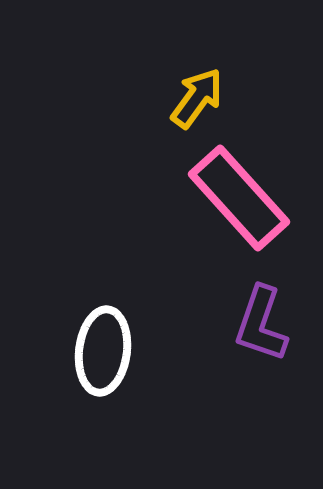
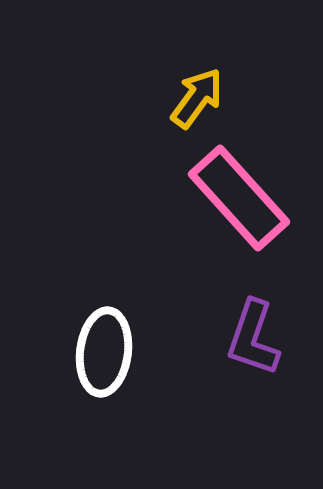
purple L-shape: moved 8 px left, 14 px down
white ellipse: moved 1 px right, 1 px down
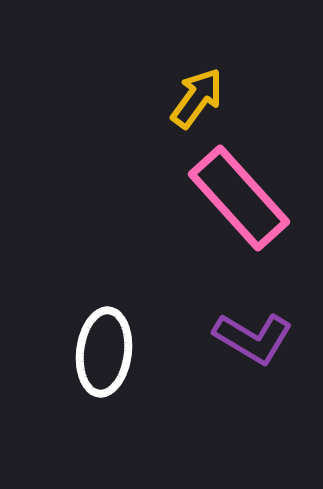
purple L-shape: rotated 78 degrees counterclockwise
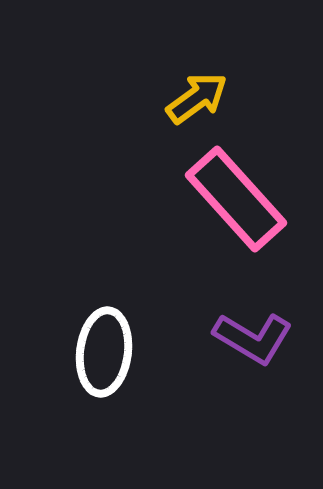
yellow arrow: rotated 18 degrees clockwise
pink rectangle: moved 3 px left, 1 px down
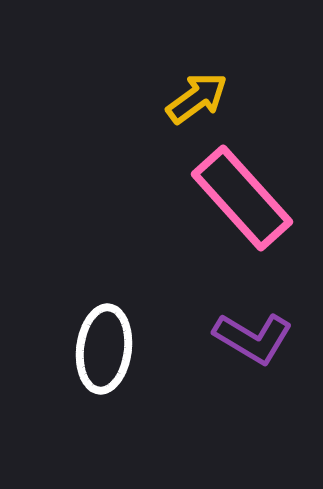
pink rectangle: moved 6 px right, 1 px up
white ellipse: moved 3 px up
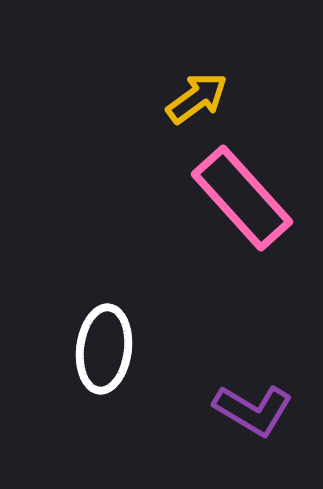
purple L-shape: moved 72 px down
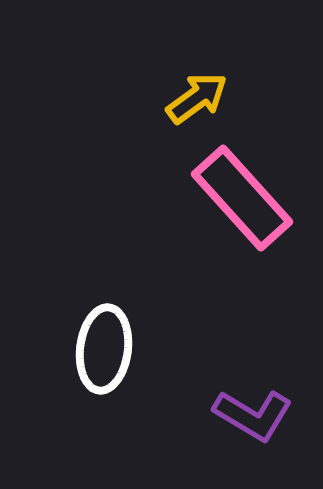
purple L-shape: moved 5 px down
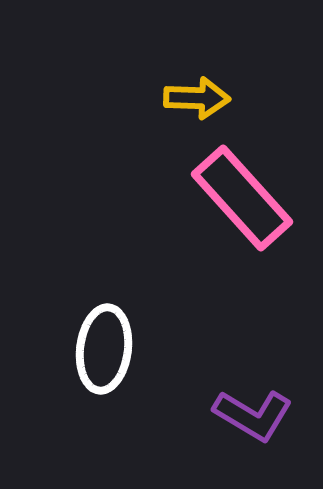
yellow arrow: rotated 38 degrees clockwise
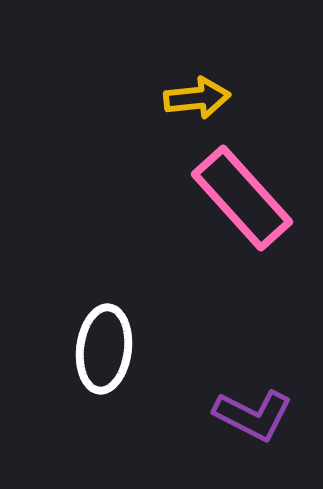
yellow arrow: rotated 8 degrees counterclockwise
purple L-shape: rotated 4 degrees counterclockwise
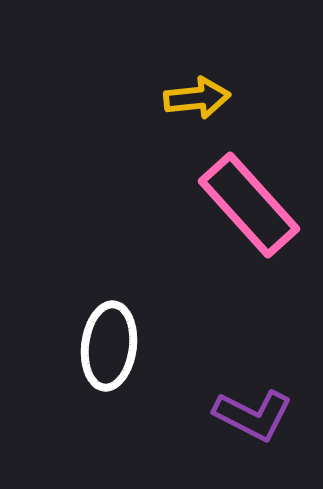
pink rectangle: moved 7 px right, 7 px down
white ellipse: moved 5 px right, 3 px up
